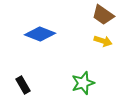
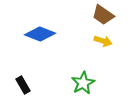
green star: rotated 10 degrees counterclockwise
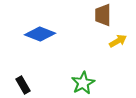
brown trapezoid: rotated 55 degrees clockwise
yellow arrow: moved 15 px right; rotated 48 degrees counterclockwise
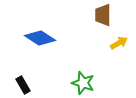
blue diamond: moved 4 px down; rotated 12 degrees clockwise
yellow arrow: moved 1 px right, 2 px down
green star: rotated 25 degrees counterclockwise
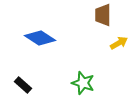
black rectangle: rotated 18 degrees counterclockwise
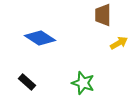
black rectangle: moved 4 px right, 3 px up
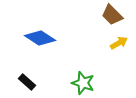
brown trapezoid: moved 9 px right; rotated 45 degrees counterclockwise
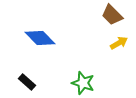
blue diamond: rotated 12 degrees clockwise
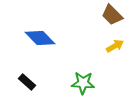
yellow arrow: moved 4 px left, 3 px down
green star: rotated 15 degrees counterclockwise
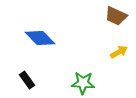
brown trapezoid: moved 4 px right, 1 px down; rotated 20 degrees counterclockwise
yellow arrow: moved 4 px right, 6 px down
black rectangle: moved 2 px up; rotated 12 degrees clockwise
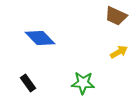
black rectangle: moved 1 px right, 3 px down
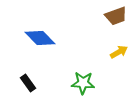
brown trapezoid: rotated 45 degrees counterclockwise
